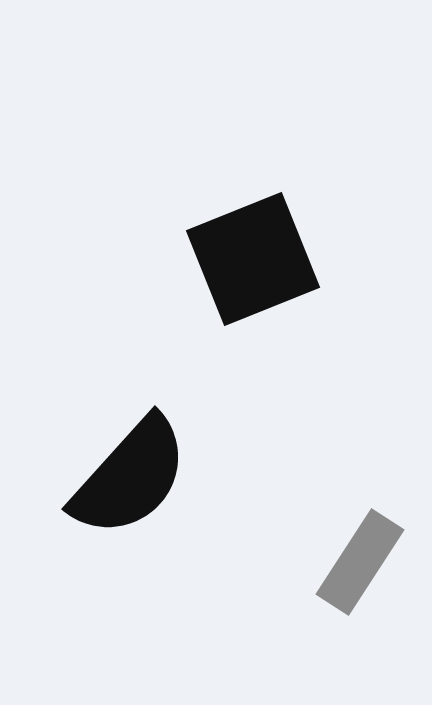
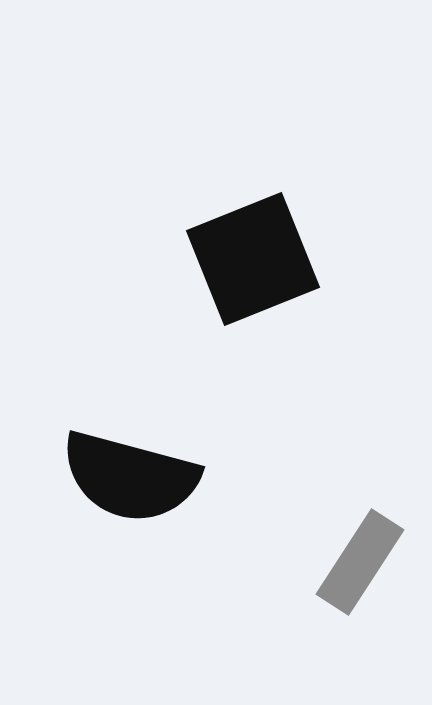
black semicircle: rotated 63 degrees clockwise
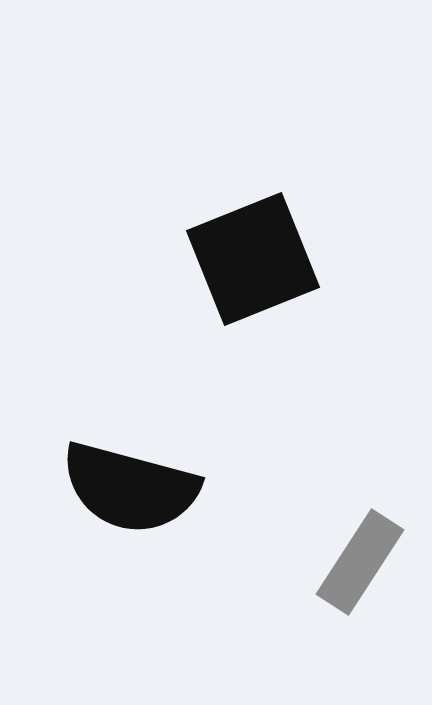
black semicircle: moved 11 px down
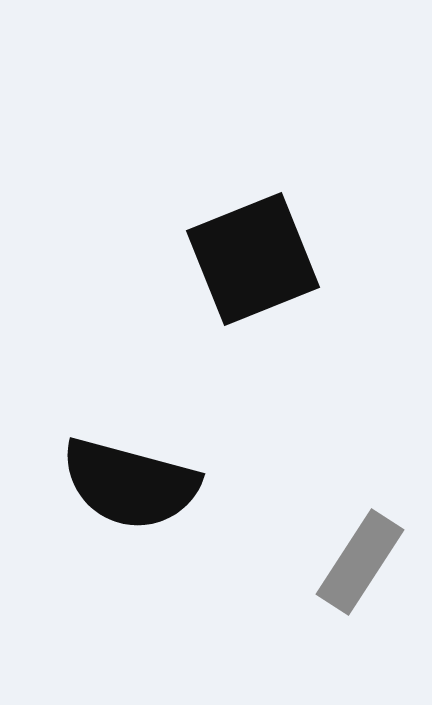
black semicircle: moved 4 px up
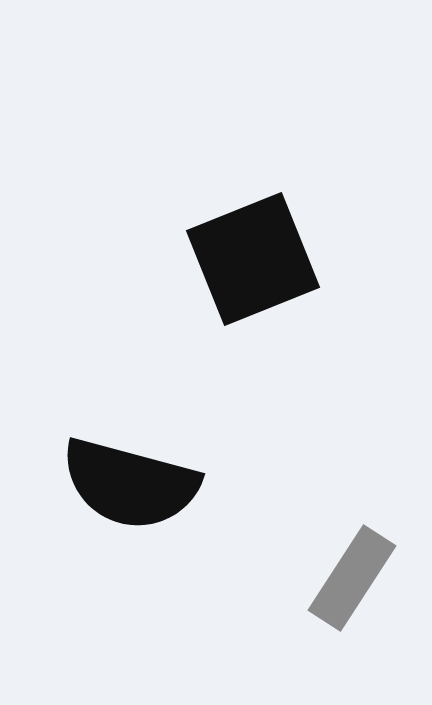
gray rectangle: moved 8 px left, 16 px down
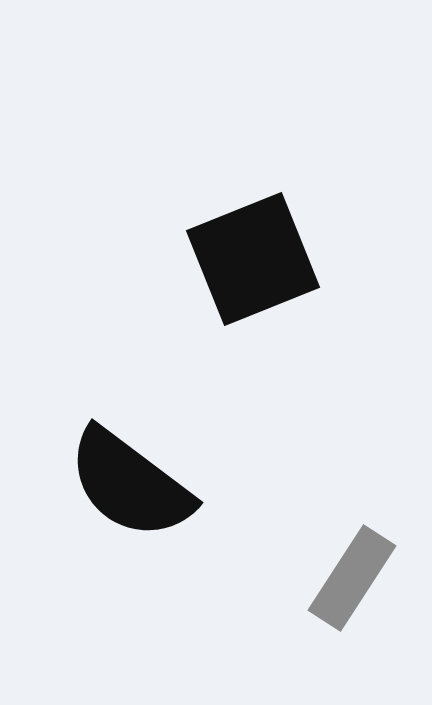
black semicircle: rotated 22 degrees clockwise
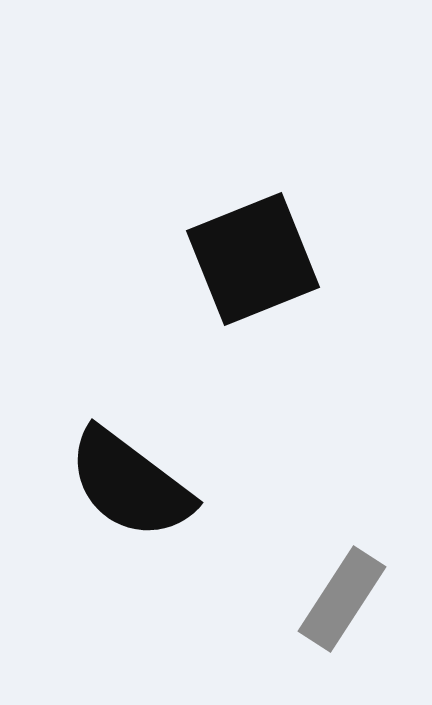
gray rectangle: moved 10 px left, 21 px down
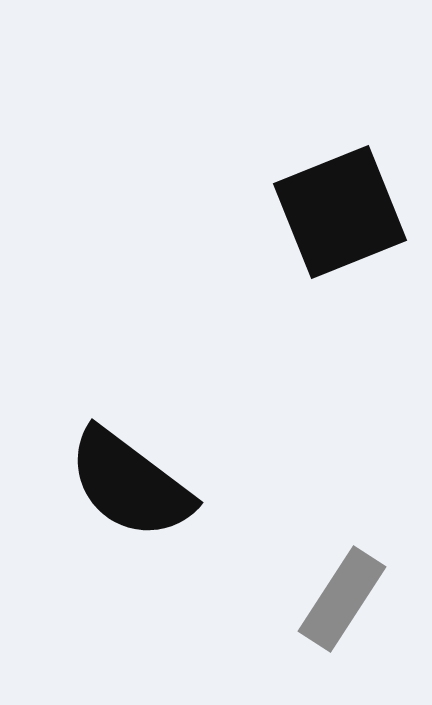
black square: moved 87 px right, 47 px up
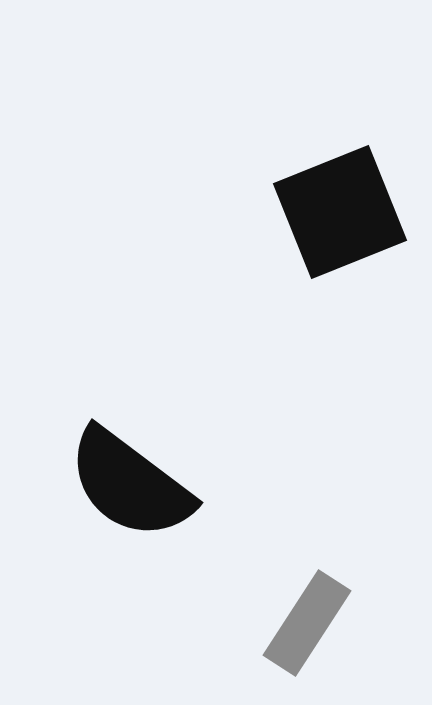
gray rectangle: moved 35 px left, 24 px down
